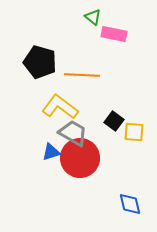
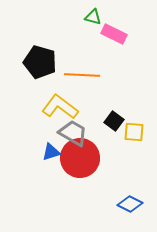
green triangle: rotated 24 degrees counterclockwise
pink rectangle: rotated 15 degrees clockwise
blue diamond: rotated 50 degrees counterclockwise
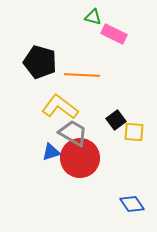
black square: moved 2 px right, 1 px up; rotated 18 degrees clockwise
blue diamond: moved 2 px right; rotated 30 degrees clockwise
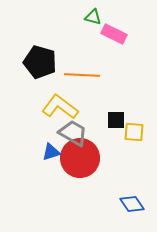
black square: rotated 36 degrees clockwise
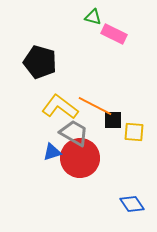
orange line: moved 13 px right, 31 px down; rotated 24 degrees clockwise
black square: moved 3 px left
gray trapezoid: moved 1 px right
blue triangle: moved 1 px right
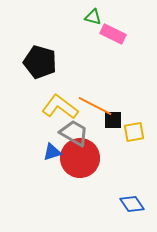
pink rectangle: moved 1 px left
yellow square: rotated 15 degrees counterclockwise
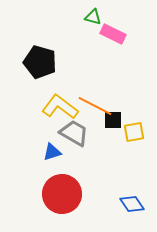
red circle: moved 18 px left, 36 px down
